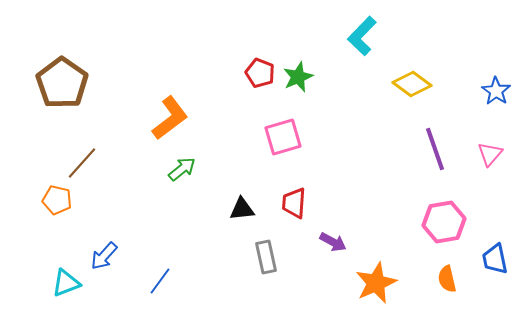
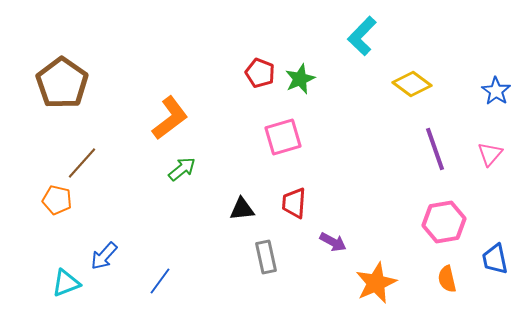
green star: moved 2 px right, 2 px down
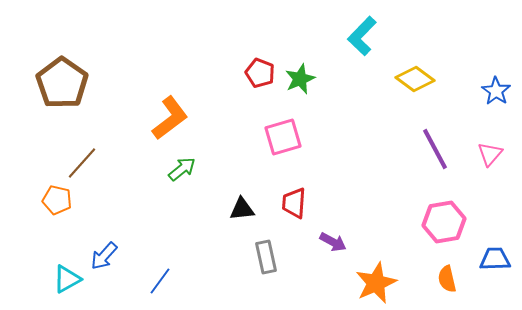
yellow diamond: moved 3 px right, 5 px up
purple line: rotated 9 degrees counterclockwise
blue trapezoid: rotated 100 degrees clockwise
cyan triangle: moved 1 px right, 4 px up; rotated 8 degrees counterclockwise
